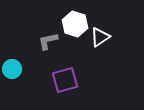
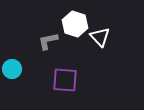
white triangle: rotated 40 degrees counterclockwise
purple square: rotated 20 degrees clockwise
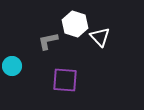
cyan circle: moved 3 px up
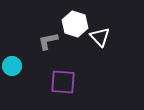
purple square: moved 2 px left, 2 px down
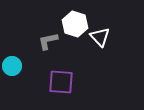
purple square: moved 2 px left
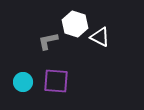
white triangle: rotated 20 degrees counterclockwise
cyan circle: moved 11 px right, 16 px down
purple square: moved 5 px left, 1 px up
